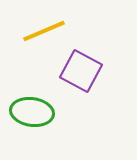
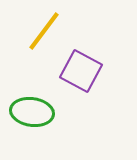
yellow line: rotated 30 degrees counterclockwise
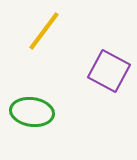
purple square: moved 28 px right
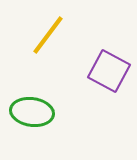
yellow line: moved 4 px right, 4 px down
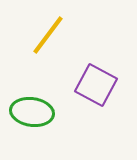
purple square: moved 13 px left, 14 px down
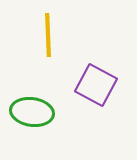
yellow line: rotated 39 degrees counterclockwise
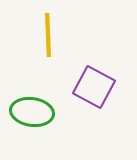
purple square: moved 2 px left, 2 px down
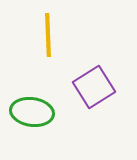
purple square: rotated 30 degrees clockwise
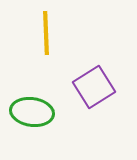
yellow line: moved 2 px left, 2 px up
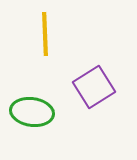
yellow line: moved 1 px left, 1 px down
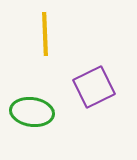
purple square: rotated 6 degrees clockwise
